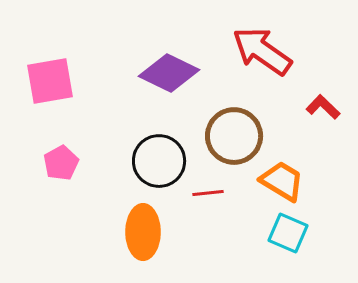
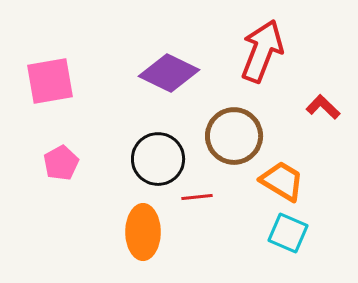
red arrow: rotated 76 degrees clockwise
black circle: moved 1 px left, 2 px up
red line: moved 11 px left, 4 px down
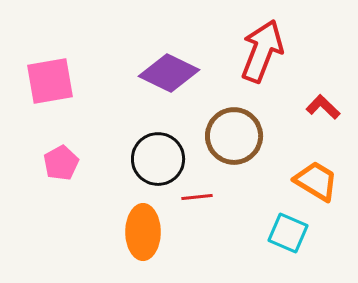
orange trapezoid: moved 34 px right
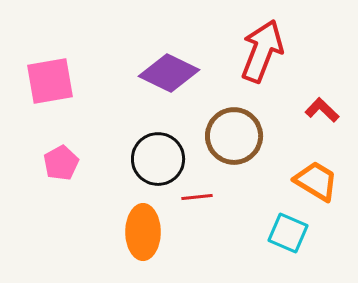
red L-shape: moved 1 px left, 3 px down
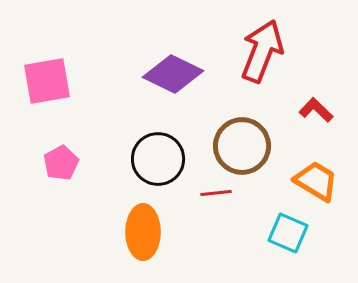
purple diamond: moved 4 px right, 1 px down
pink square: moved 3 px left
red L-shape: moved 6 px left
brown circle: moved 8 px right, 10 px down
red line: moved 19 px right, 4 px up
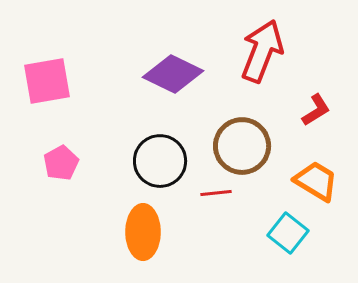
red L-shape: rotated 104 degrees clockwise
black circle: moved 2 px right, 2 px down
cyan square: rotated 15 degrees clockwise
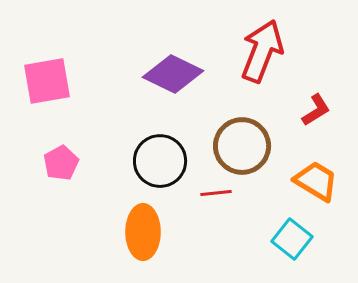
cyan square: moved 4 px right, 6 px down
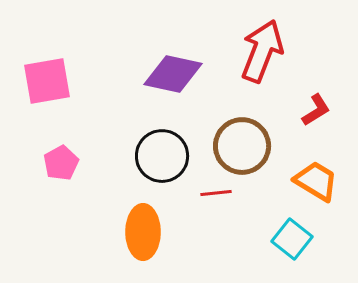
purple diamond: rotated 14 degrees counterclockwise
black circle: moved 2 px right, 5 px up
